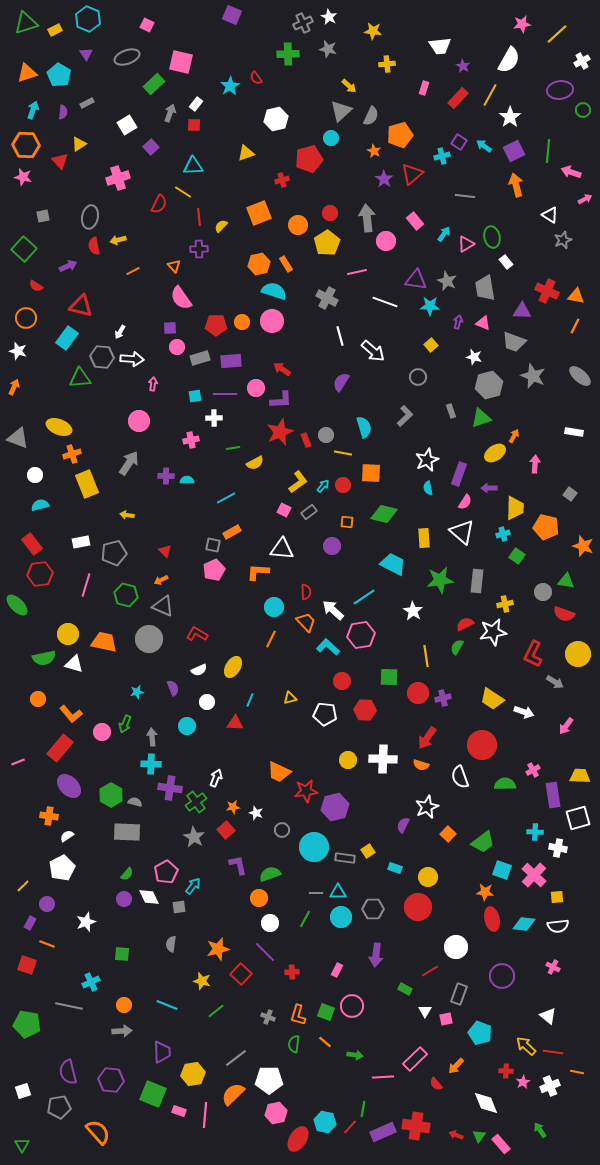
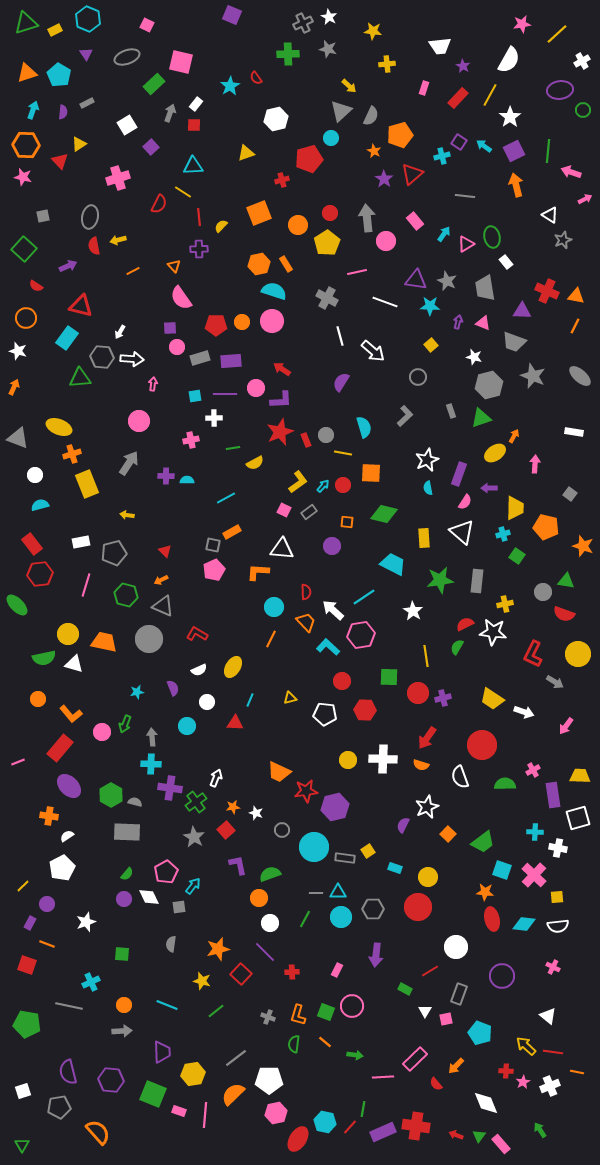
white star at (493, 632): rotated 16 degrees clockwise
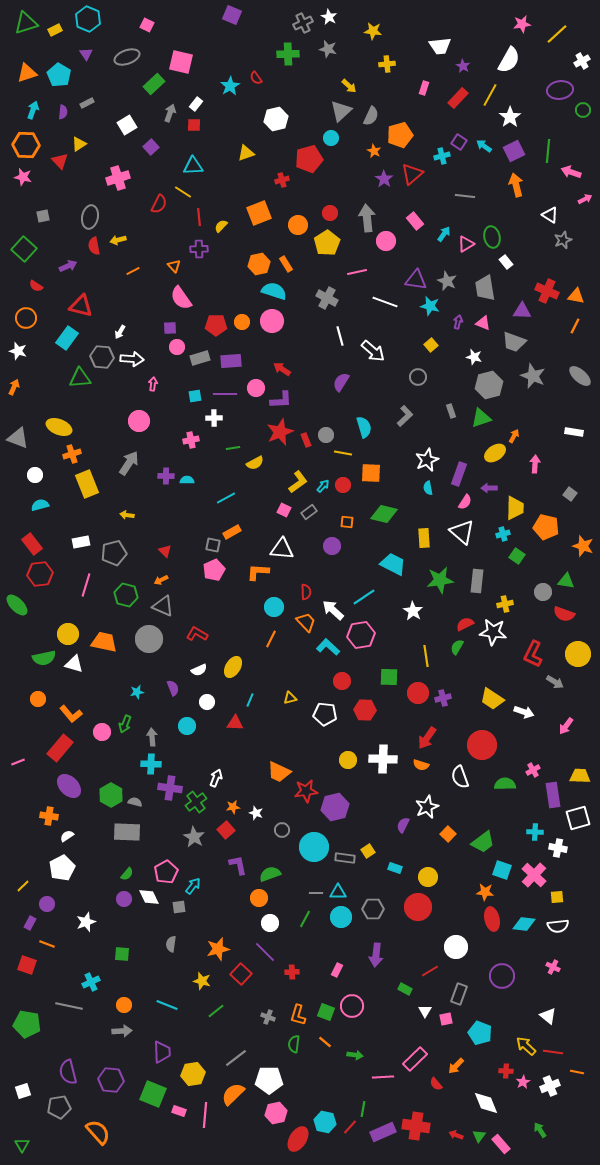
cyan star at (430, 306): rotated 12 degrees clockwise
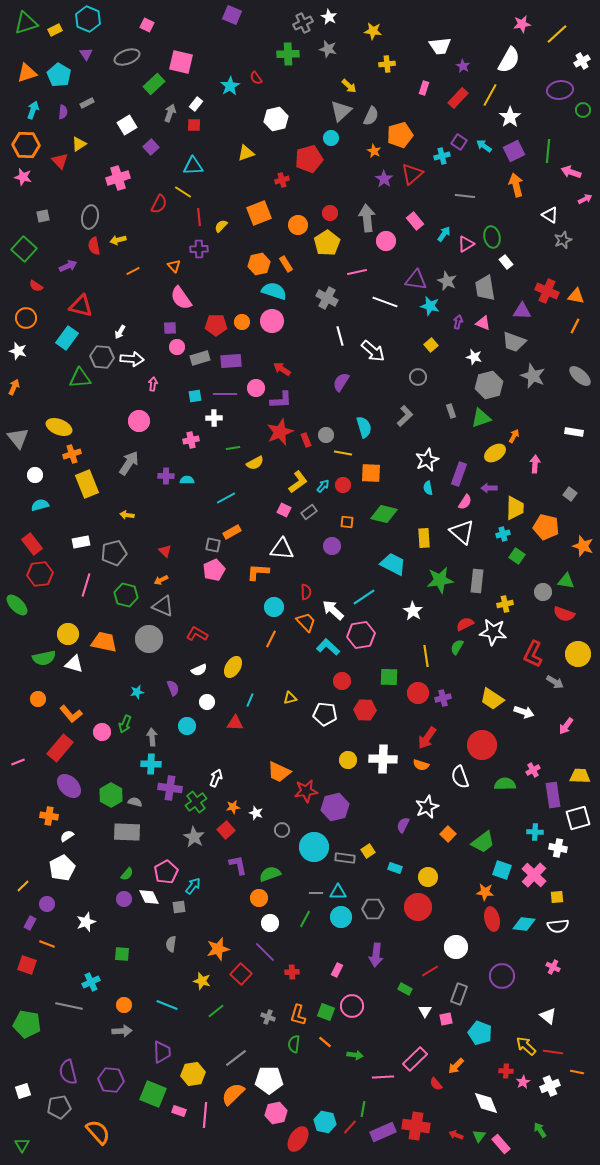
gray triangle at (18, 438): rotated 30 degrees clockwise
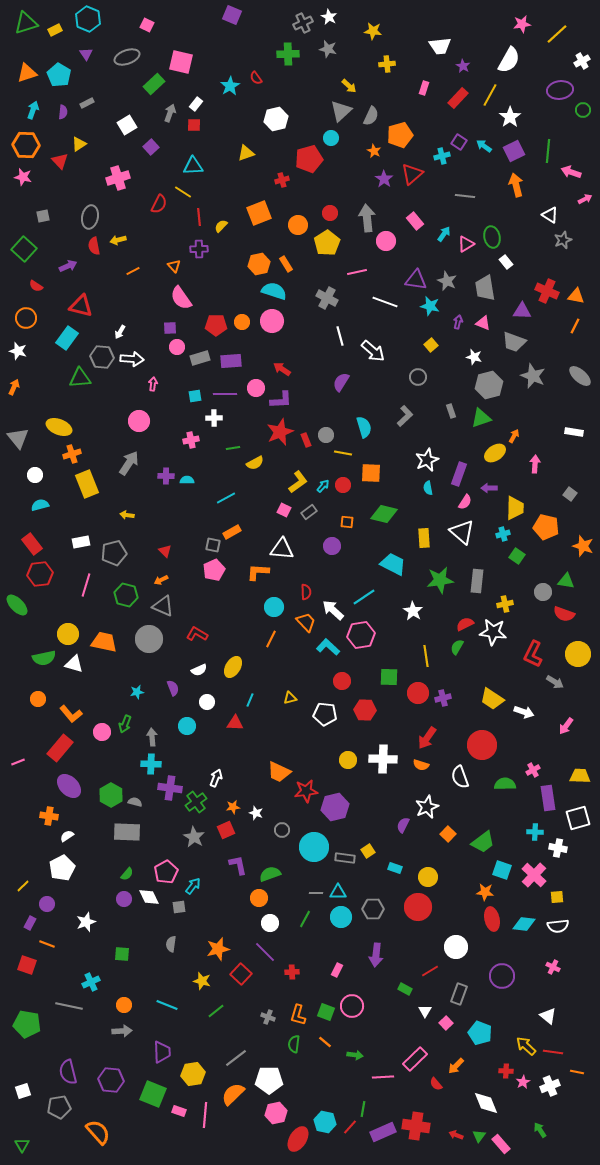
purple rectangle at (553, 795): moved 5 px left, 3 px down
red square at (226, 830): rotated 18 degrees clockwise
pink square at (446, 1019): moved 4 px down; rotated 32 degrees counterclockwise
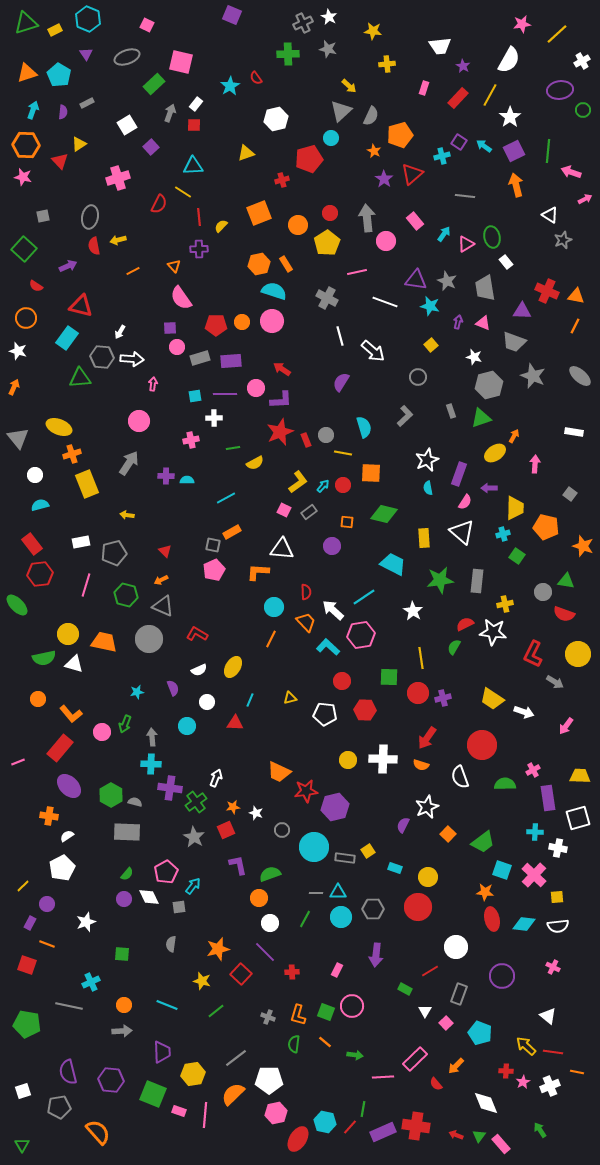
green semicircle at (457, 647): moved 3 px left
yellow line at (426, 656): moved 5 px left, 2 px down
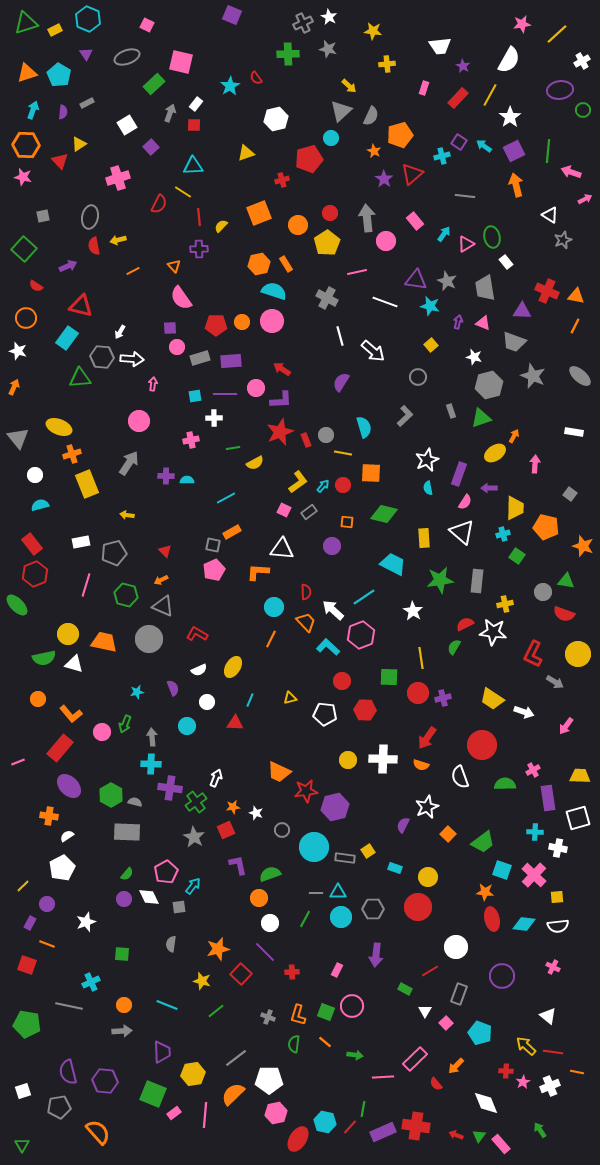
red hexagon at (40, 574): moved 5 px left; rotated 15 degrees counterclockwise
pink hexagon at (361, 635): rotated 12 degrees counterclockwise
purple hexagon at (111, 1080): moved 6 px left, 1 px down
pink rectangle at (179, 1111): moved 5 px left, 2 px down; rotated 56 degrees counterclockwise
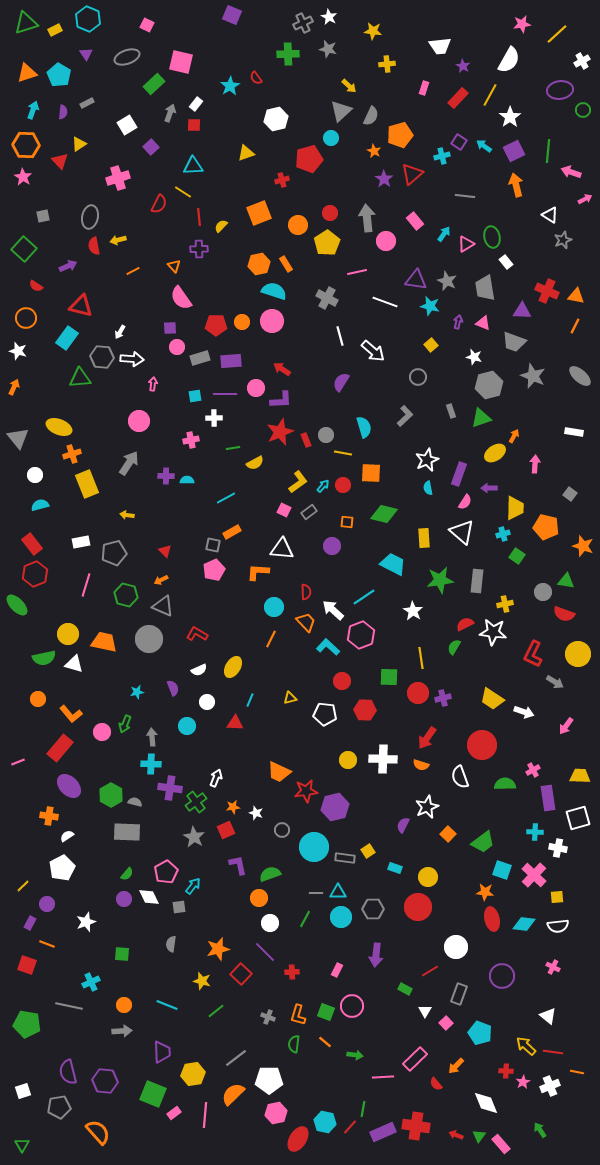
pink star at (23, 177): rotated 18 degrees clockwise
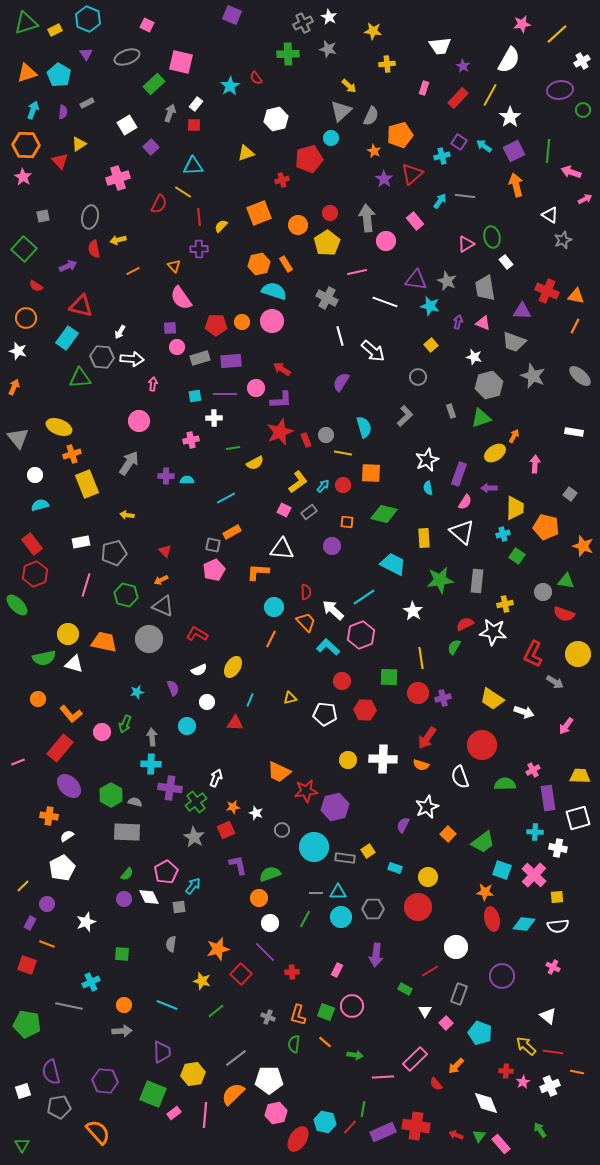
cyan arrow at (444, 234): moved 4 px left, 33 px up
red semicircle at (94, 246): moved 3 px down
purple semicircle at (68, 1072): moved 17 px left
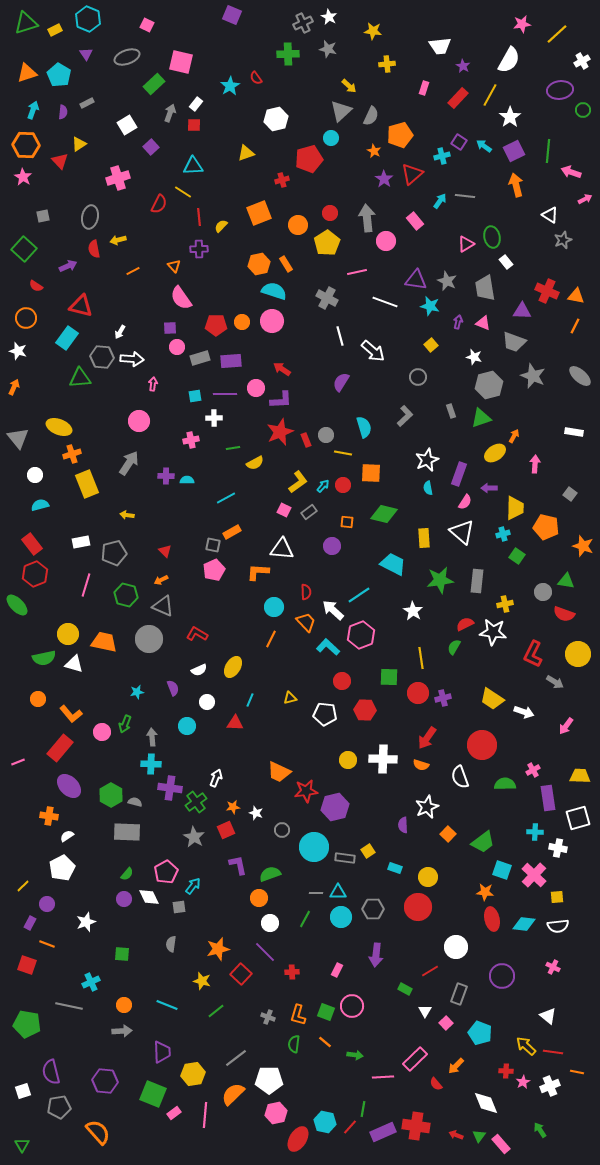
cyan line at (364, 597): moved 5 px left, 2 px up
purple semicircle at (403, 825): rotated 28 degrees counterclockwise
